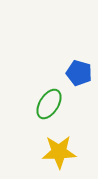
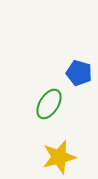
yellow star: moved 5 px down; rotated 12 degrees counterclockwise
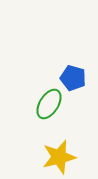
blue pentagon: moved 6 px left, 5 px down
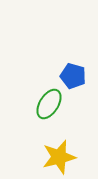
blue pentagon: moved 2 px up
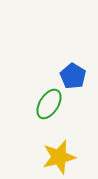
blue pentagon: rotated 15 degrees clockwise
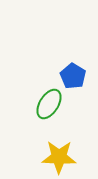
yellow star: rotated 16 degrees clockwise
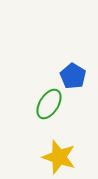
yellow star: rotated 16 degrees clockwise
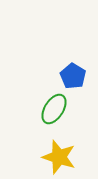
green ellipse: moved 5 px right, 5 px down
